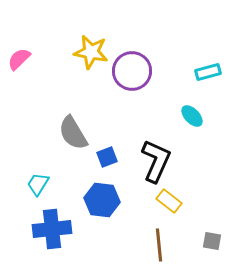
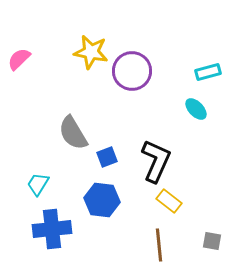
cyan ellipse: moved 4 px right, 7 px up
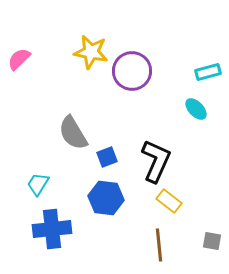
blue hexagon: moved 4 px right, 2 px up
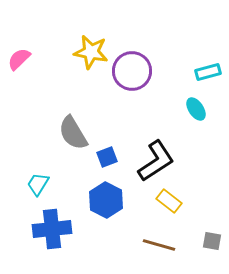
cyan ellipse: rotated 10 degrees clockwise
black L-shape: rotated 33 degrees clockwise
blue hexagon: moved 2 px down; rotated 20 degrees clockwise
brown line: rotated 68 degrees counterclockwise
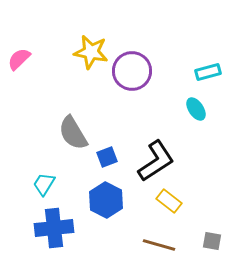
cyan trapezoid: moved 6 px right
blue cross: moved 2 px right, 1 px up
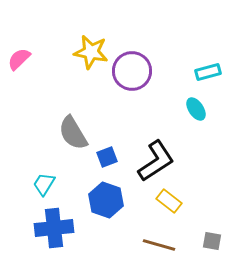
blue hexagon: rotated 8 degrees counterclockwise
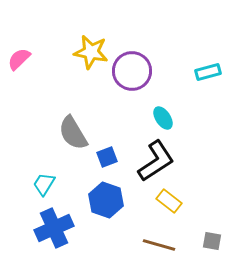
cyan ellipse: moved 33 px left, 9 px down
blue cross: rotated 18 degrees counterclockwise
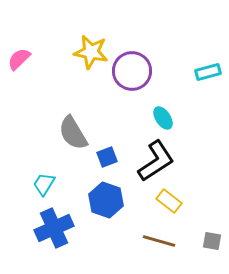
brown line: moved 4 px up
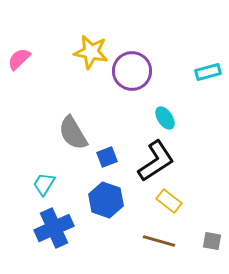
cyan ellipse: moved 2 px right
